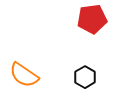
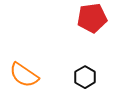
red pentagon: moved 1 px up
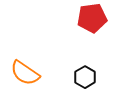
orange semicircle: moved 1 px right, 2 px up
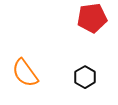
orange semicircle: rotated 20 degrees clockwise
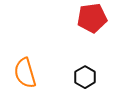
orange semicircle: rotated 20 degrees clockwise
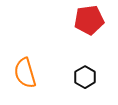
red pentagon: moved 3 px left, 2 px down
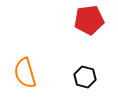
black hexagon: rotated 15 degrees counterclockwise
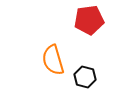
orange semicircle: moved 28 px right, 13 px up
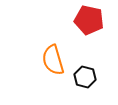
red pentagon: rotated 20 degrees clockwise
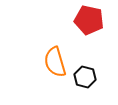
orange semicircle: moved 2 px right, 2 px down
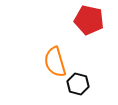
black hexagon: moved 7 px left, 7 px down
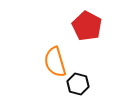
red pentagon: moved 2 px left, 6 px down; rotated 16 degrees clockwise
